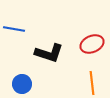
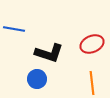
blue circle: moved 15 px right, 5 px up
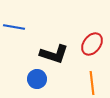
blue line: moved 2 px up
red ellipse: rotated 30 degrees counterclockwise
black L-shape: moved 5 px right, 1 px down
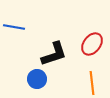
black L-shape: rotated 36 degrees counterclockwise
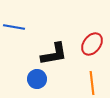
black L-shape: rotated 8 degrees clockwise
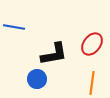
orange line: rotated 15 degrees clockwise
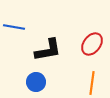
black L-shape: moved 6 px left, 4 px up
blue circle: moved 1 px left, 3 px down
